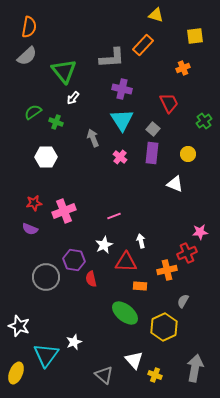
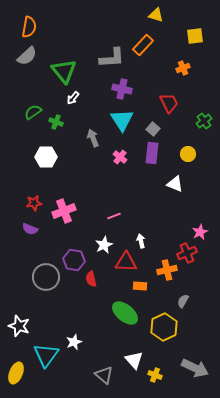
pink star at (200, 232): rotated 21 degrees counterclockwise
gray arrow at (195, 368): rotated 104 degrees clockwise
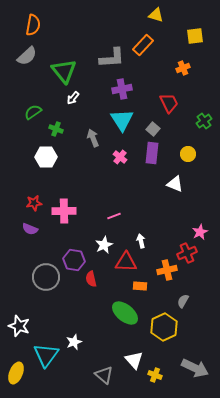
orange semicircle at (29, 27): moved 4 px right, 2 px up
purple cross at (122, 89): rotated 24 degrees counterclockwise
green cross at (56, 122): moved 7 px down
pink cross at (64, 211): rotated 20 degrees clockwise
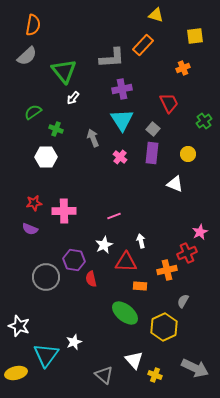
yellow ellipse at (16, 373): rotated 55 degrees clockwise
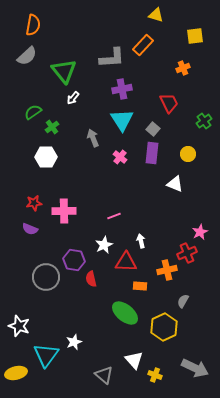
green cross at (56, 129): moved 4 px left, 2 px up; rotated 32 degrees clockwise
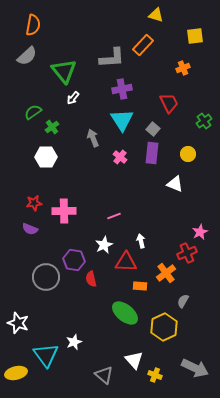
orange cross at (167, 270): moved 1 px left, 3 px down; rotated 24 degrees counterclockwise
white star at (19, 326): moved 1 px left, 3 px up
cyan triangle at (46, 355): rotated 12 degrees counterclockwise
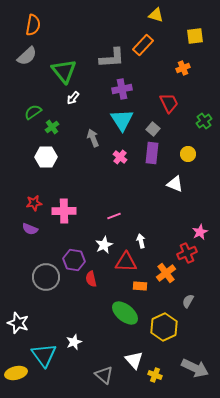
gray semicircle at (183, 301): moved 5 px right
cyan triangle at (46, 355): moved 2 px left
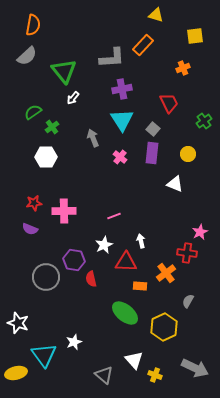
red cross at (187, 253): rotated 30 degrees clockwise
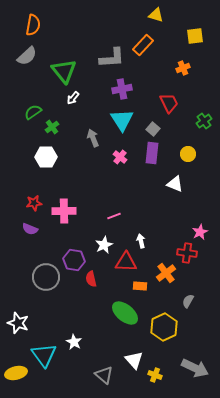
white star at (74, 342): rotated 21 degrees counterclockwise
